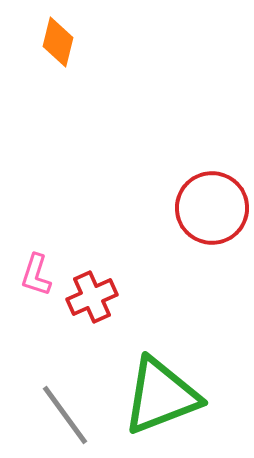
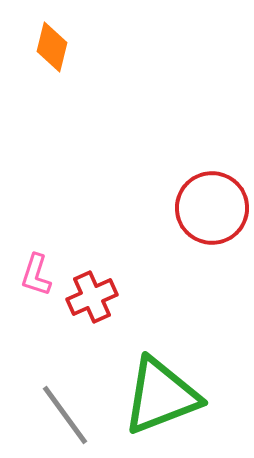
orange diamond: moved 6 px left, 5 px down
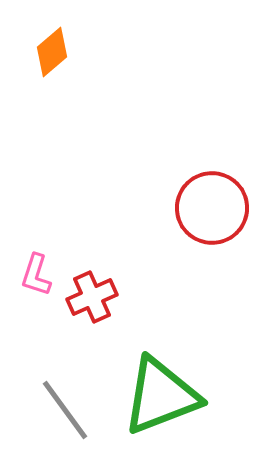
orange diamond: moved 5 px down; rotated 36 degrees clockwise
gray line: moved 5 px up
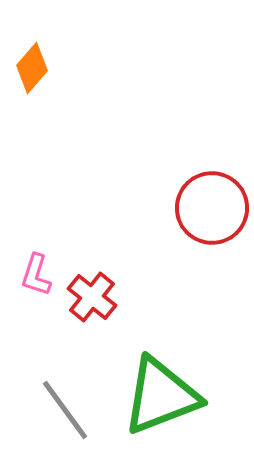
orange diamond: moved 20 px left, 16 px down; rotated 9 degrees counterclockwise
red cross: rotated 27 degrees counterclockwise
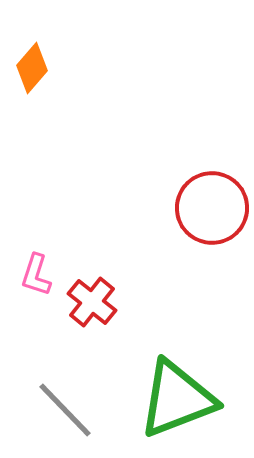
red cross: moved 5 px down
green triangle: moved 16 px right, 3 px down
gray line: rotated 8 degrees counterclockwise
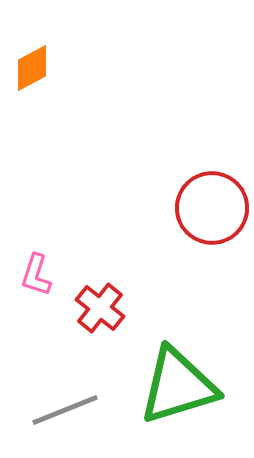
orange diamond: rotated 21 degrees clockwise
red cross: moved 8 px right, 6 px down
green triangle: moved 1 px right, 13 px up; rotated 4 degrees clockwise
gray line: rotated 68 degrees counterclockwise
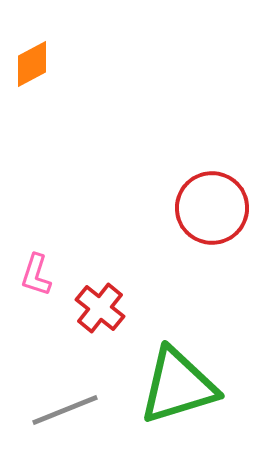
orange diamond: moved 4 px up
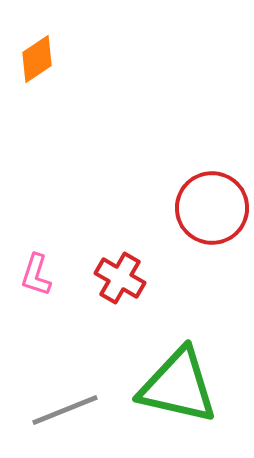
orange diamond: moved 5 px right, 5 px up; rotated 6 degrees counterclockwise
red cross: moved 20 px right, 30 px up; rotated 9 degrees counterclockwise
green triangle: rotated 30 degrees clockwise
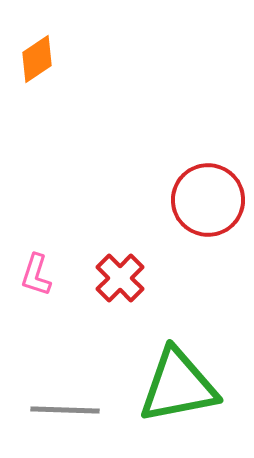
red circle: moved 4 px left, 8 px up
red cross: rotated 15 degrees clockwise
green triangle: rotated 24 degrees counterclockwise
gray line: rotated 24 degrees clockwise
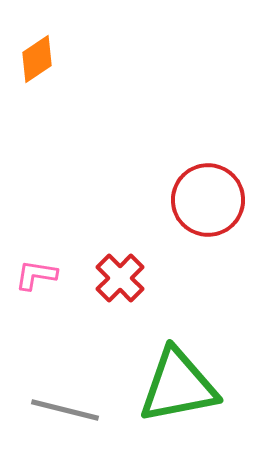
pink L-shape: rotated 81 degrees clockwise
gray line: rotated 12 degrees clockwise
